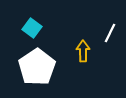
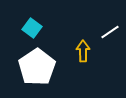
white line: moved 1 px up; rotated 30 degrees clockwise
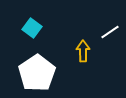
white pentagon: moved 6 px down
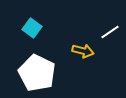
yellow arrow: rotated 105 degrees clockwise
white pentagon: rotated 12 degrees counterclockwise
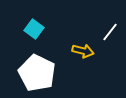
cyan square: moved 2 px right, 1 px down
white line: rotated 18 degrees counterclockwise
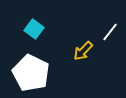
yellow arrow: rotated 120 degrees clockwise
white pentagon: moved 6 px left
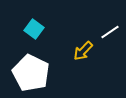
white line: rotated 18 degrees clockwise
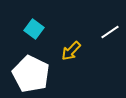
yellow arrow: moved 12 px left
white pentagon: moved 1 px down
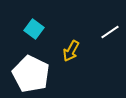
yellow arrow: rotated 15 degrees counterclockwise
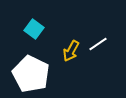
white line: moved 12 px left, 12 px down
